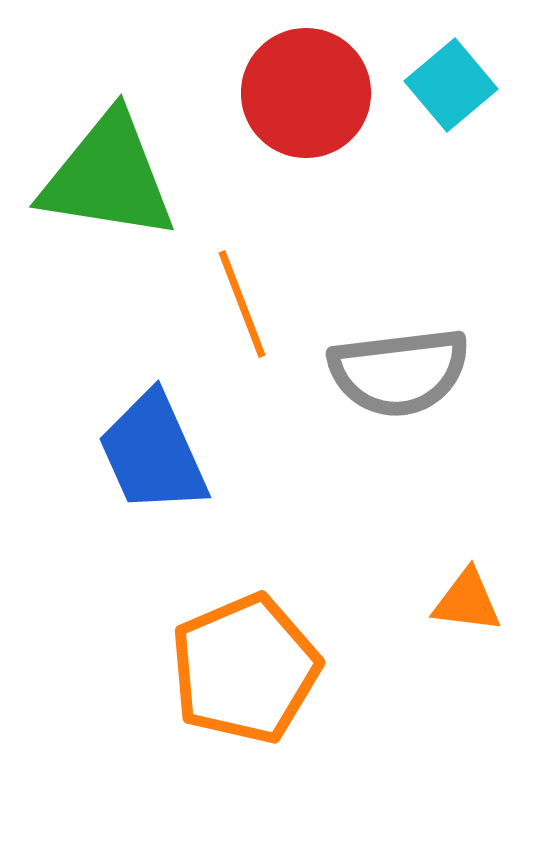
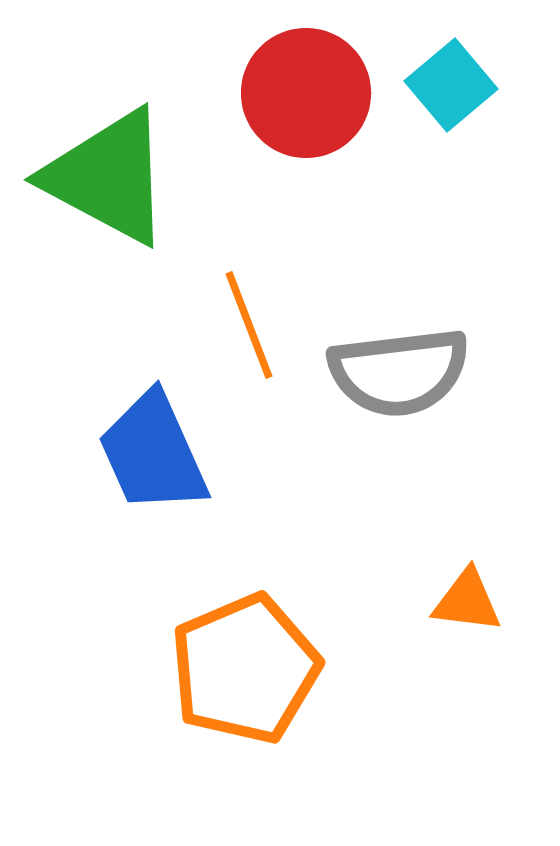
green triangle: rotated 19 degrees clockwise
orange line: moved 7 px right, 21 px down
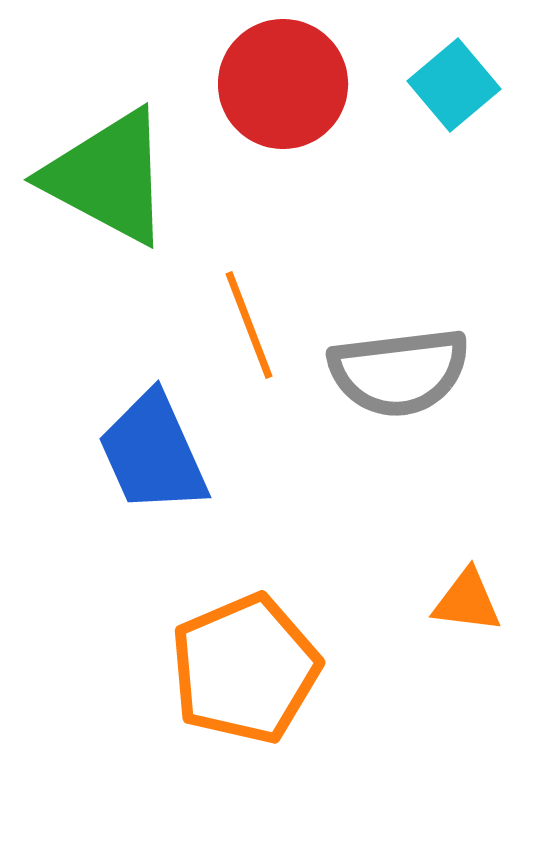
cyan square: moved 3 px right
red circle: moved 23 px left, 9 px up
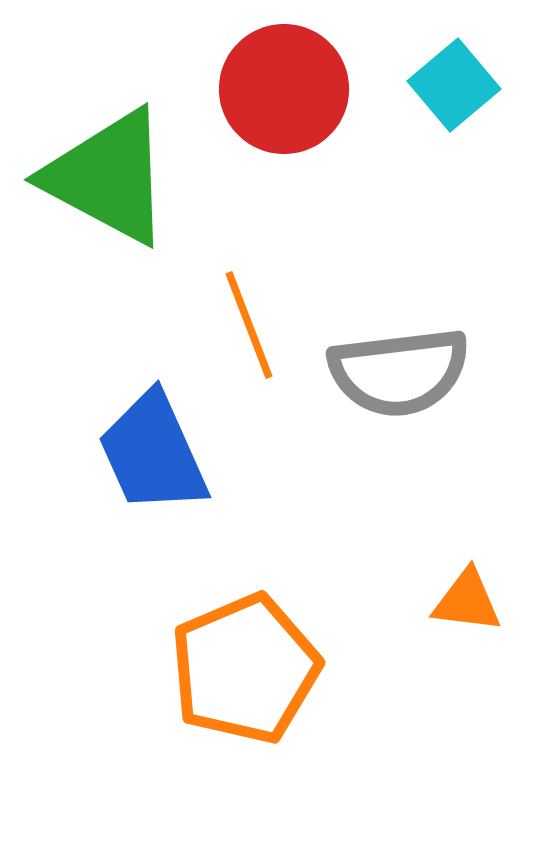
red circle: moved 1 px right, 5 px down
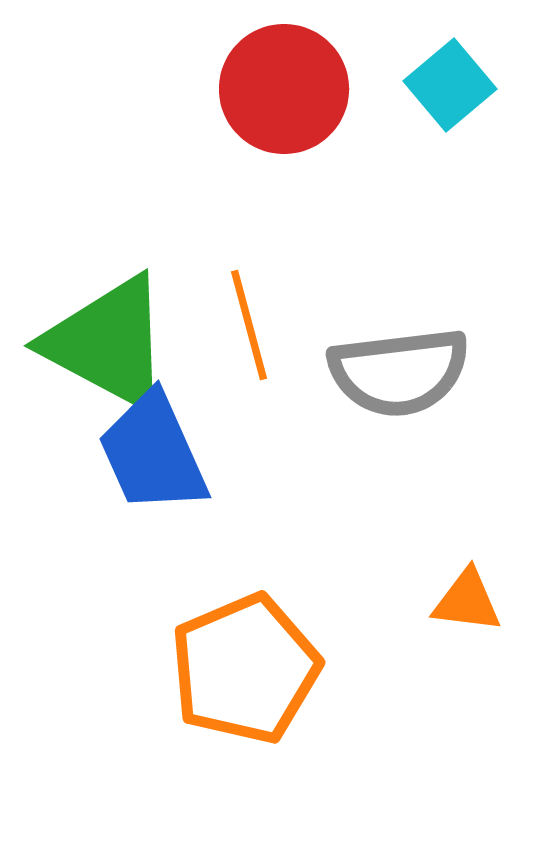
cyan square: moved 4 px left
green triangle: moved 166 px down
orange line: rotated 6 degrees clockwise
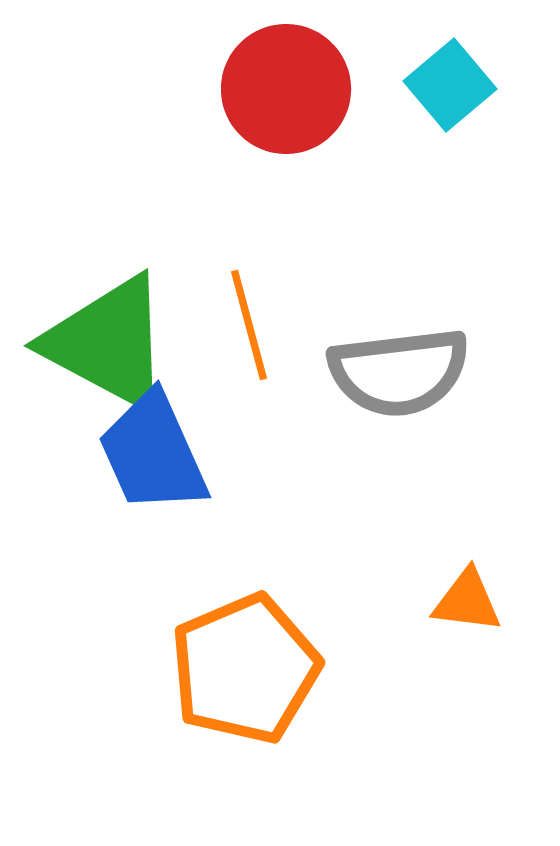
red circle: moved 2 px right
